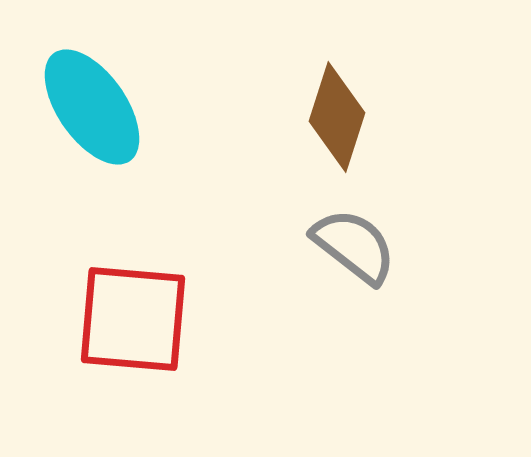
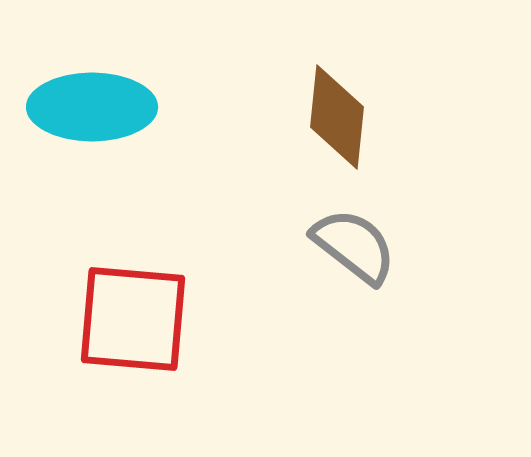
cyan ellipse: rotated 55 degrees counterclockwise
brown diamond: rotated 12 degrees counterclockwise
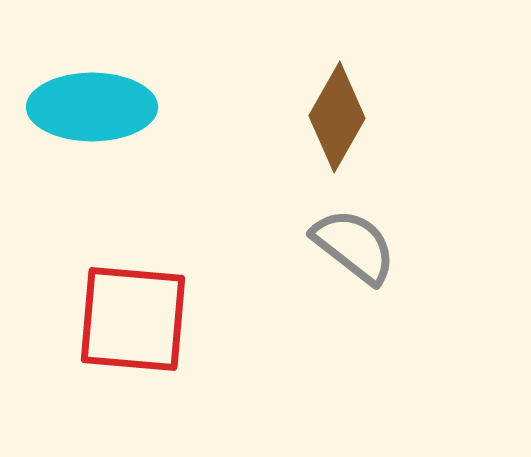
brown diamond: rotated 24 degrees clockwise
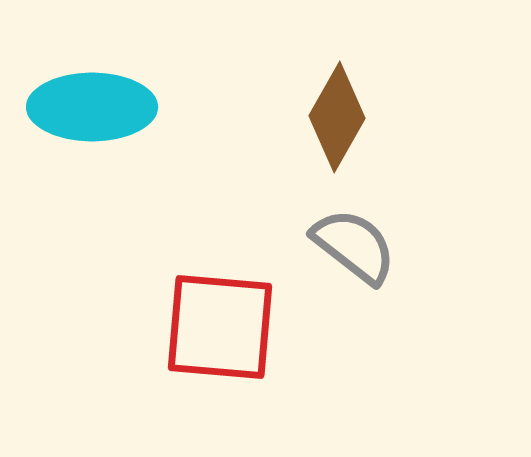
red square: moved 87 px right, 8 px down
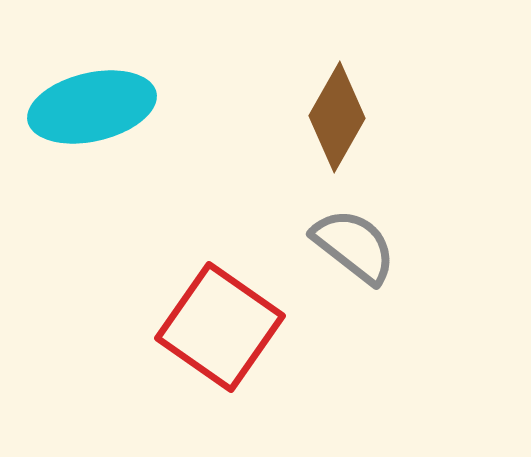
cyan ellipse: rotated 13 degrees counterclockwise
red square: rotated 30 degrees clockwise
